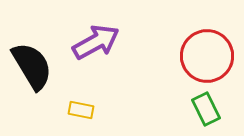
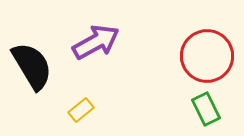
yellow rectangle: rotated 50 degrees counterclockwise
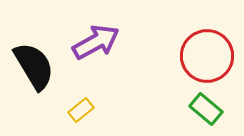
black semicircle: moved 2 px right
green rectangle: rotated 24 degrees counterclockwise
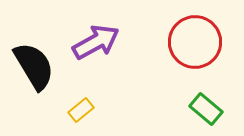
red circle: moved 12 px left, 14 px up
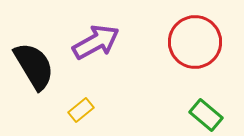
green rectangle: moved 6 px down
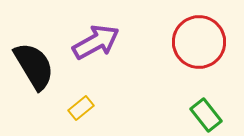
red circle: moved 4 px right
yellow rectangle: moved 2 px up
green rectangle: rotated 12 degrees clockwise
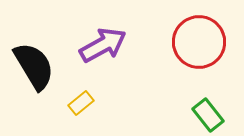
purple arrow: moved 7 px right, 3 px down
yellow rectangle: moved 5 px up
green rectangle: moved 2 px right
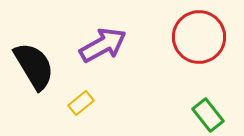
red circle: moved 5 px up
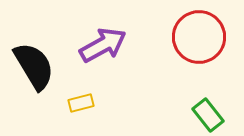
yellow rectangle: rotated 25 degrees clockwise
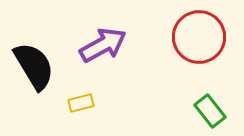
green rectangle: moved 2 px right, 4 px up
